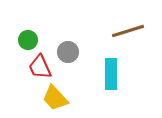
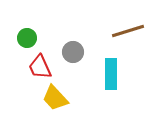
green circle: moved 1 px left, 2 px up
gray circle: moved 5 px right
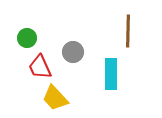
brown line: rotated 72 degrees counterclockwise
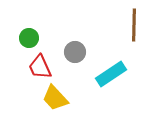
brown line: moved 6 px right, 6 px up
green circle: moved 2 px right
gray circle: moved 2 px right
cyan rectangle: rotated 56 degrees clockwise
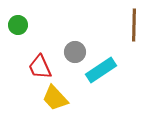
green circle: moved 11 px left, 13 px up
cyan rectangle: moved 10 px left, 4 px up
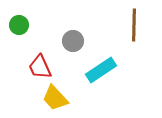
green circle: moved 1 px right
gray circle: moved 2 px left, 11 px up
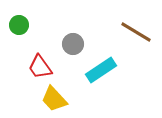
brown line: moved 2 px right, 7 px down; rotated 60 degrees counterclockwise
gray circle: moved 3 px down
red trapezoid: rotated 12 degrees counterclockwise
yellow trapezoid: moved 1 px left, 1 px down
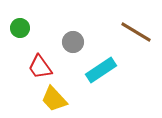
green circle: moved 1 px right, 3 px down
gray circle: moved 2 px up
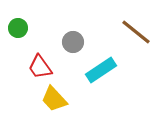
green circle: moved 2 px left
brown line: rotated 8 degrees clockwise
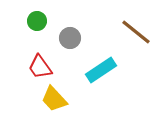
green circle: moved 19 px right, 7 px up
gray circle: moved 3 px left, 4 px up
